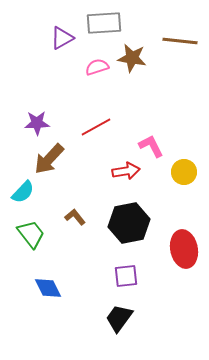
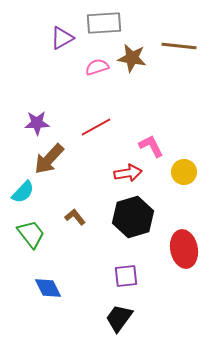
brown line: moved 1 px left, 5 px down
red arrow: moved 2 px right, 2 px down
black hexagon: moved 4 px right, 6 px up; rotated 6 degrees counterclockwise
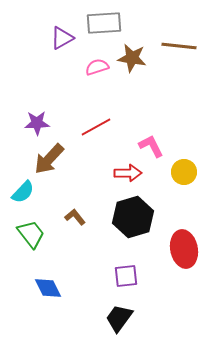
red arrow: rotated 8 degrees clockwise
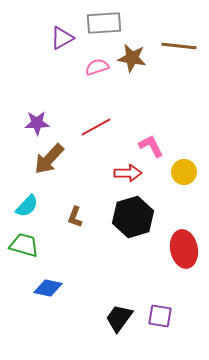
cyan semicircle: moved 4 px right, 14 px down
brown L-shape: rotated 120 degrees counterclockwise
green trapezoid: moved 7 px left, 11 px down; rotated 36 degrees counterclockwise
purple square: moved 34 px right, 40 px down; rotated 15 degrees clockwise
blue diamond: rotated 52 degrees counterclockwise
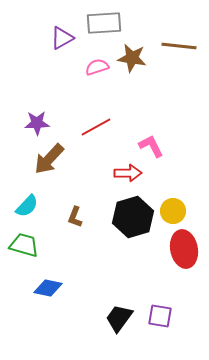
yellow circle: moved 11 px left, 39 px down
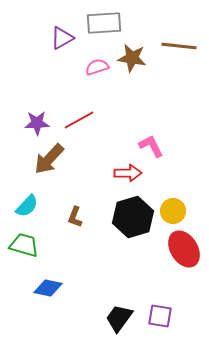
red line: moved 17 px left, 7 px up
red ellipse: rotated 21 degrees counterclockwise
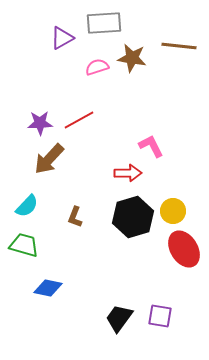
purple star: moved 3 px right
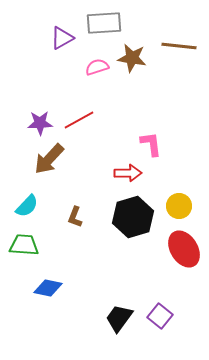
pink L-shape: moved 2 px up; rotated 20 degrees clockwise
yellow circle: moved 6 px right, 5 px up
green trapezoid: rotated 12 degrees counterclockwise
purple square: rotated 30 degrees clockwise
